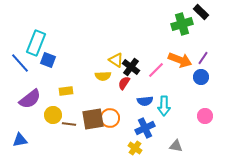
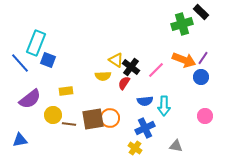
orange arrow: moved 4 px right
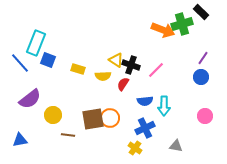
orange arrow: moved 21 px left, 30 px up
black cross: moved 2 px up; rotated 18 degrees counterclockwise
red semicircle: moved 1 px left, 1 px down
yellow rectangle: moved 12 px right, 22 px up; rotated 24 degrees clockwise
brown line: moved 1 px left, 11 px down
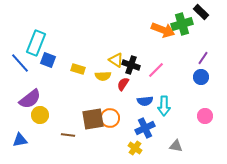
yellow circle: moved 13 px left
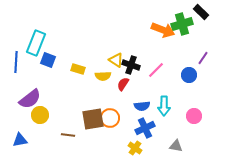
blue line: moved 4 px left, 1 px up; rotated 45 degrees clockwise
blue circle: moved 12 px left, 2 px up
blue semicircle: moved 3 px left, 5 px down
pink circle: moved 11 px left
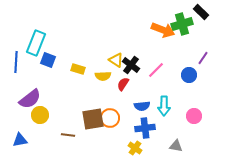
black cross: rotated 18 degrees clockwise
blue cross: rotated 18 degrees clockwise
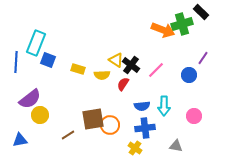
yellow semicircle: moved 1 px left, 1 px up
orange circle: moved 7 px down
brown line: rotated 40 degrees counterclockwise
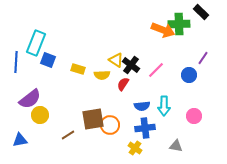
green cross: moved 3 px left; rotated 15 degrees clockwise
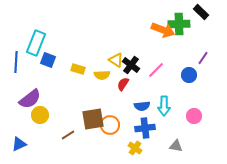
blue triangle: moved 1 px left, 4 px down; rotated 14 degrees counterclockwise
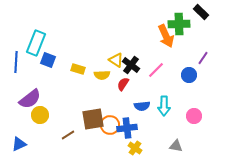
orange arrow: moved 3 px right, 6 px down; rotated 45 degrees clockwise
blue cross: moved 18 px left
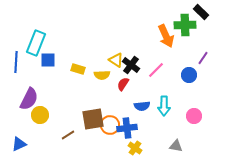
green cross: moved 6 px right, 1 px down
blue square: rotated 21 degrees counterclockwise
purple semicircle: moved 1 px left; rotated 25 degrees counterclockwise
